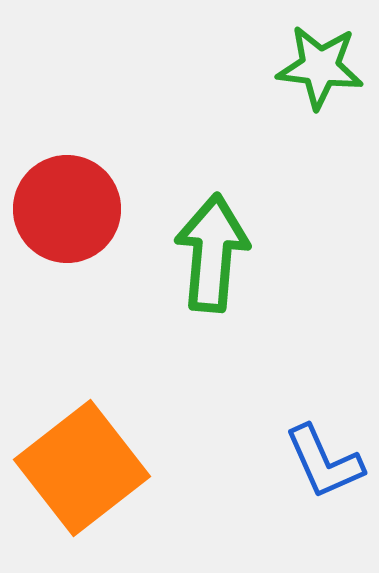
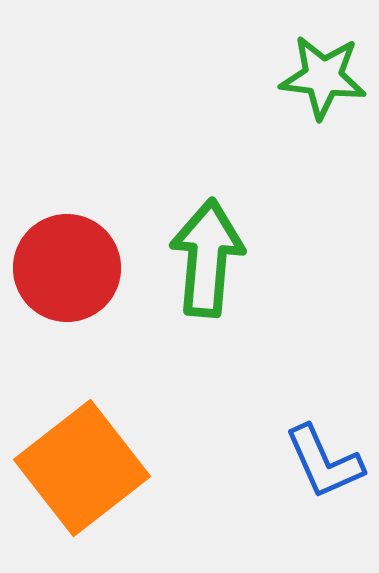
green star: moved 3 px right, 10 px down
red circle: moved 59 px down
green arrow: moved 5 px left, 5 px down
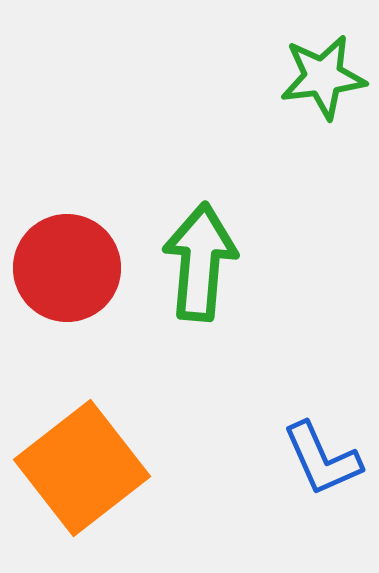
green star: rotated 14 degrees counterclockwise
green arrow: moved 7 px left, 4 px down
blue L-shape: moved 2 px left, 3 px up
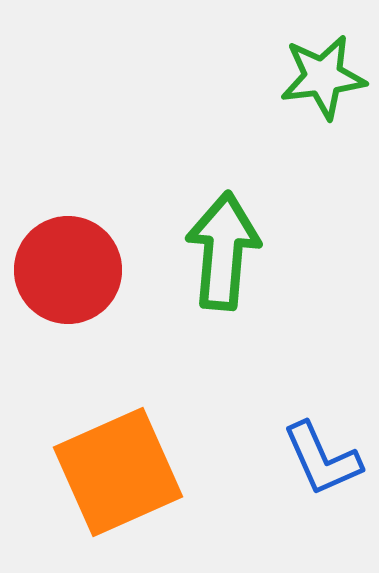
green arrow: moved 23 px right, 11 px up
red circle: moved 1 px right, 2 px down
orange square: moved 36 px right, 4 px down; rotated 14 degrees clockwise
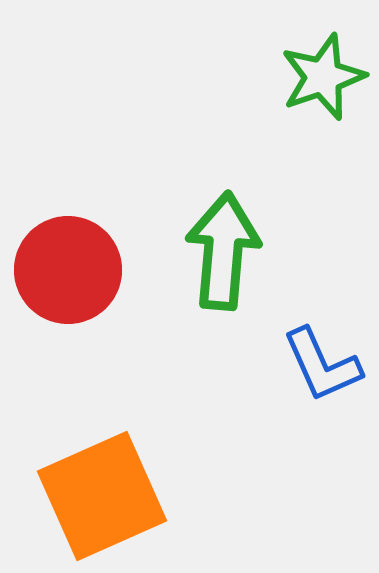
green star: rotated 12 degrees counterclockwise
blue L-shape: moved 94 px up
orange square: moved 16 px left, 24 px down
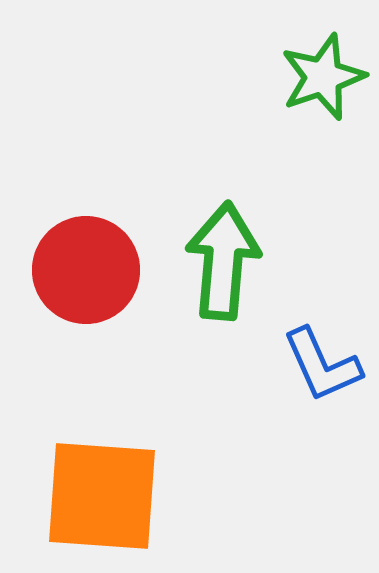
green arrow: moved 10 px down
red circle: moved 18 px right
orange square: rotated 28 degrees clockwise
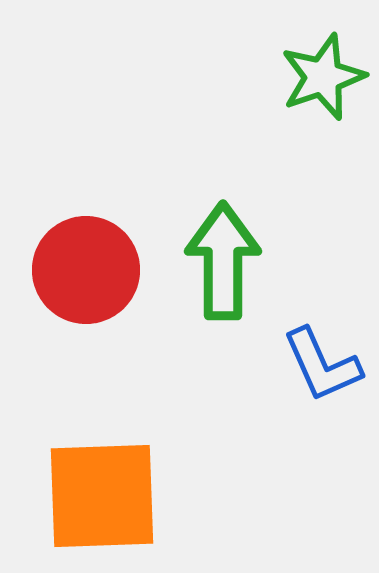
green arrow: rotated 5 degrees counterclockwise
orange square: rotated 6 degrees counterclockwise
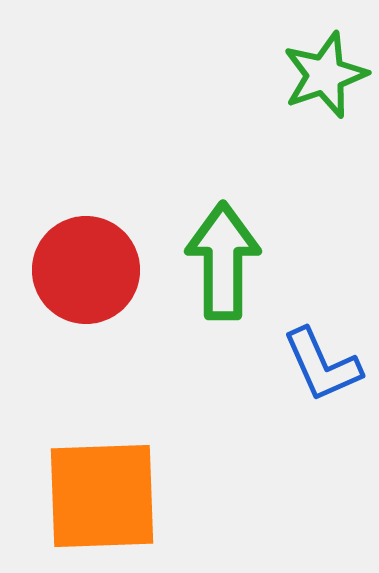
green star: moved 2 px right, 2 px up
